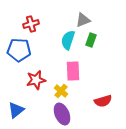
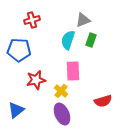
red cross: moved 1 px right, 4 px up
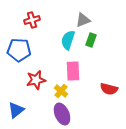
red semicircle: moved 6 px right, 12 px up; rotated 30 degrees clockwise
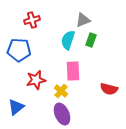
blue triangle: moved 3 px up
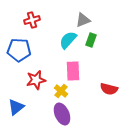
cyan semicircle: rotated 24 degrees clockwise
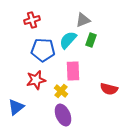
blue pentagon: moved 24 px right
purple ellipse: moved 1 px right, 1 px down
